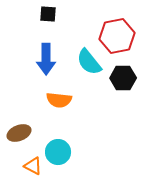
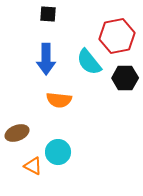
black hexagon: moved 2 px right
brown ellipse: moved 2 px left
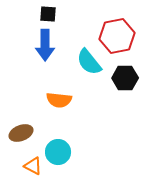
blue arrow: moved 1 px left, 14 px up
brown ellipse: moved 4 px right
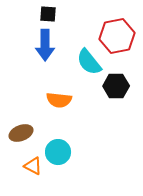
black hexagon: moved 9 px left, 8 px down
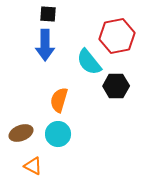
orange semicircle: rotated 100 degrees clockwise
cyan circle: moved 18 px up
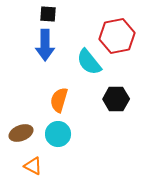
black hexagon: moved 13 px down
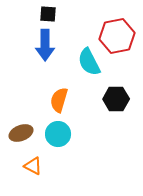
cyan semicircle: rotated 12 degrees clockwise
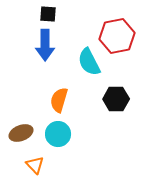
orange triangle: moved 2 px right, 1 px up; rotated 18 degrees clockwise
